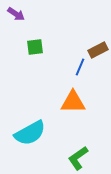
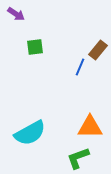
brown rectangle: rotated 24 degrees counterclockwise
orange triangle: moved 17 px right, 25 px down
green L-shape: rotated 15 degrees clockwise
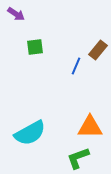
blue line: moved 4 px left, 1 px up
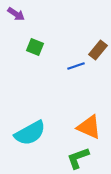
green square: rotated 30 degrees clockwise
blue line: rotated 48 degrees clockwise
orange triangle: moved 1 px left; rotated 24 degrees clockwise
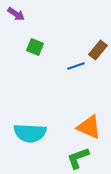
cyan semicircle: rotated 32 degrees clockwise
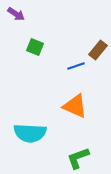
orange triangle: moved 14 px left, 21 px up
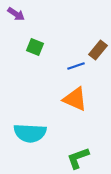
orange triangle: moved 7 px up
